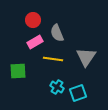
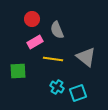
red circle: moved 1 px left, 1 px up
gray semicircle: moved 3 px up
gray triangle: rotated 25 degrees counterclockwise
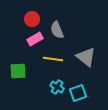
pink rectangle: moved 3 px up
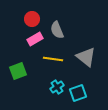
green square: rotated 18 degrees counterclockwise
cyan cross: rotated 24 degrees clockwise
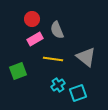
cyan cross: moved 1 px right, 2 px up
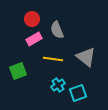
pink rectangle: moved 1 px left
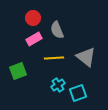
red circle: moved 1 px right, 1 px up
yellow line: moved 1 px right, 1 px up; rotated 12 degrees counterclockwise
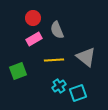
yellow line: moved 2 px down
cyan cross: moved 1 px right, 1 px down
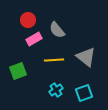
red circle: moved 5 px left, 2 px down
gray semicircle: rotated 18 degrees counterclockwise
cyan cross: moved 3 px left, 4 px down
cyan square: moved 6 px right
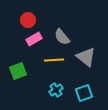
gray semicircle: moved 5 px right, 7 px down
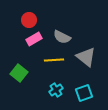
red circle: moved 1 px right
gray semicircle: rotated 24 degrees counterclockwise
green square: moved 1 px right, 2 px down; rotated 30 degrees counterclockwise
